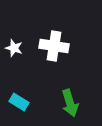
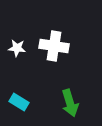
white star: moved 3 px right; rotated 12 degrees counterclockwise
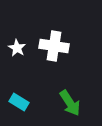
white star: rotated 24 degrees clockwise
green arrow: rotated 16 degrees counterclockwise
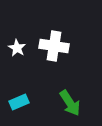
cyan rectangle: rotated 54 degrees counterclockwise
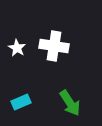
cyan rectangle: moved 2 px right
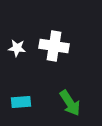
white star: rotated 24 degrees counterclockwise
cyan rectangle: rotated 18 degrees clockwise
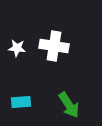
green arrow: moved 1 px left, 2 px down
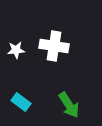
white star: moved 1 px left, 2 px down; rotated 12 degrees counterclockwise
cyan rectangle: rotated 42 degrees clockwise
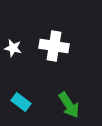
white star: moved 3 px left, 2 px up; rotated 18 degrees clockwise
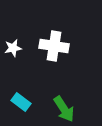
white star: rotated 24 degrees counterclockwise
green arrow: moved 5 px left, 4 px down
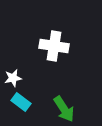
white star: moved 30 px down
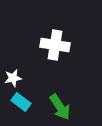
white cross: moved 1 px right, 1 px up
green arrow: moved 4 px left, 2 px up
